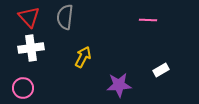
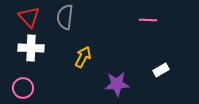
white cross: rotated 10 degrees clockwise
purple star: moved 2 px left, 1 px up
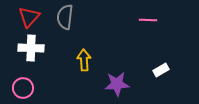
red triangle: rotated 25 degrees clockwise
yellow arrow: moved 1 px right, 3 px down; rotated 30 degrees counterclockwise
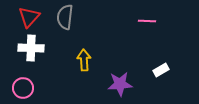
pink line: moved 1 px left, 1 px down
purple star: moved 3 px right
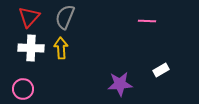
gray semicircle: rotated 15 degrees clockwise
yellow arrow: moved 23 px left, 12 px up
pink circle: moved 1 px down
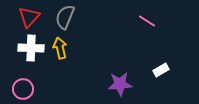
pink line: rotated 30 degrees clockwise
yellow arrow: moved 1 px left; rotated 10 degrees counterclockwise
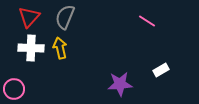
pink circle: moved 9 px left
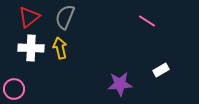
red triangle: rotated 10 degrees clockwise
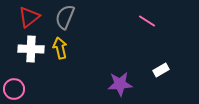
white cross: moved 1 px down
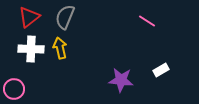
purple star: moved 1 px right, 4 px up; rotated 10 degrees clockwise
